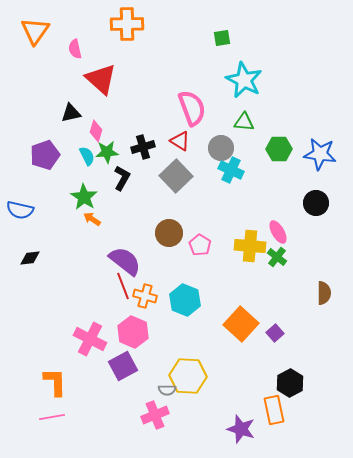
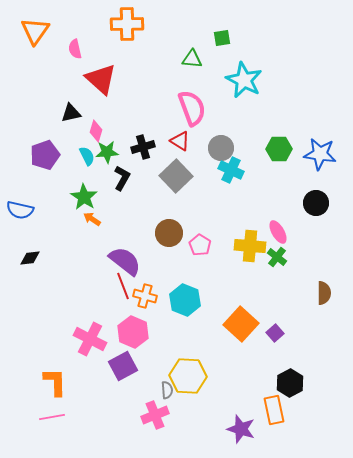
green triangle at (244, 122): moved 52 px left, 63 px up
gray semicircle at (167, 390): rotated 96 degrees counterclockwise
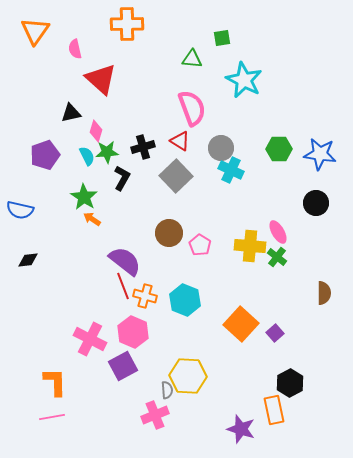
black diamond at (30, 258): moved 2 px left, 2 px down
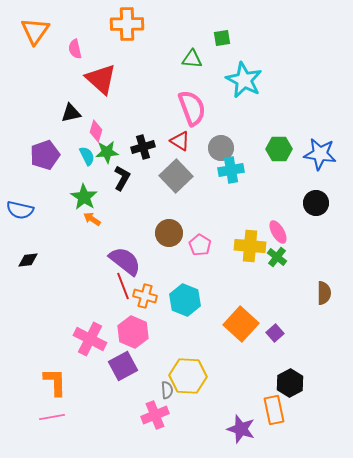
cyan cross at (231, 170): rotated 35 degrees counterclockwise
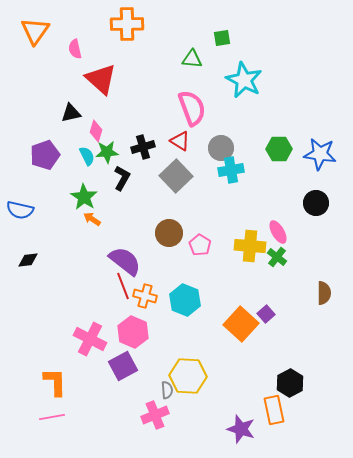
purple square at (275, 333): moved 9 px left, 19 px up
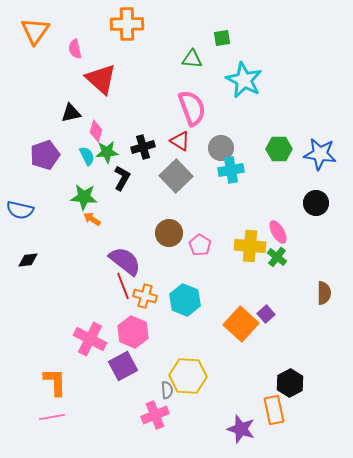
green star at (84, 197): rotated 28 degrees counterclockwise
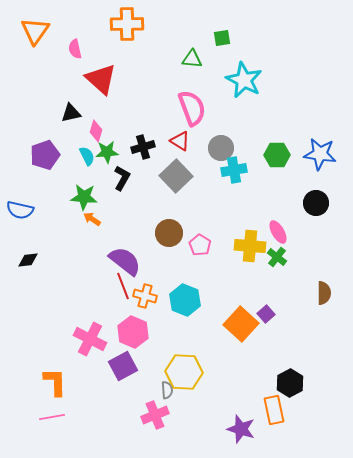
green hexagon at (279, 149): moved 2 px left, 6 px down
cyan cross at (231, 170): moved 3 px right
yellow hexagon at (188, 376): moved 4 px left, 4 px up
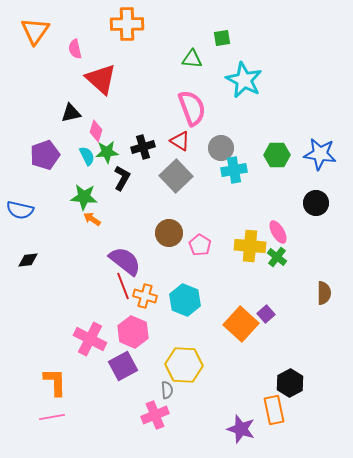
yellow hexagon at (184, 372): moved 7 px up
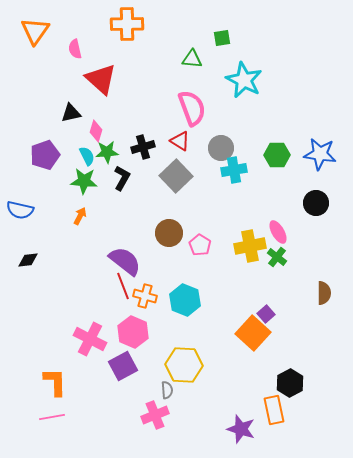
green star at (84, 197): moved 16 px up
orange arrow at (92, 219): moved 12 px left, 3 px up; rotated 84 degrees clockwise
yellow cross at (250, 246): rotated 16 degrees counterclockwise
orange square at (241, 324): moved 12 px right, 9 px down
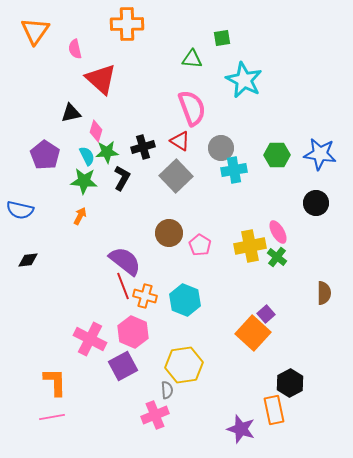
purple pentagon at (45, 155): rotated 20 degrees counterclockwise
yellow hexagon at (184, 365): rotated 12 degrees counterclockwise
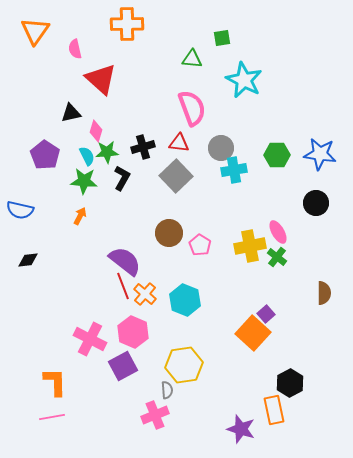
red triangle at (180, 141): moved 1 px left, 2 px down; rotated 25 degrees counterclockwise
orange cross at (145, 296): moved 2 px up; rotated 25 degrees clockwise
